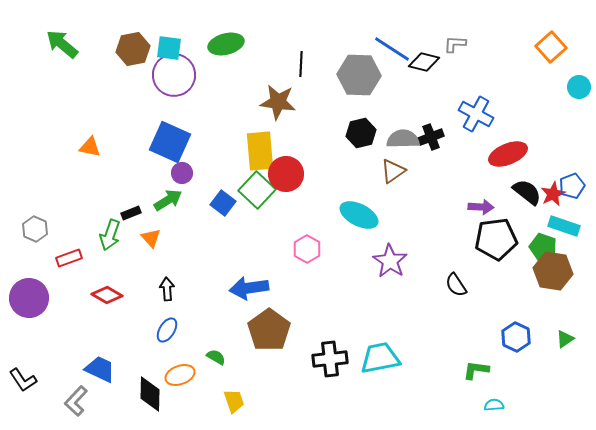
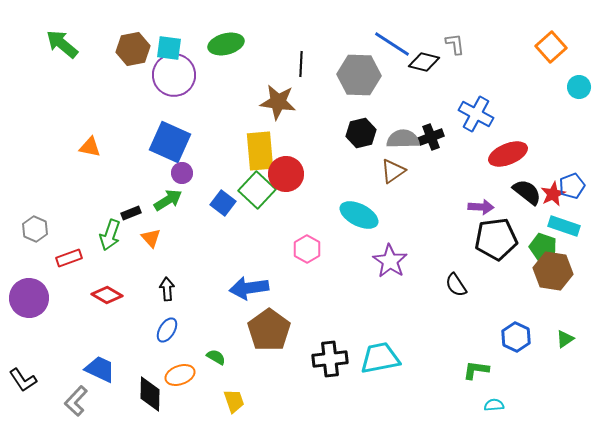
gray L-shape at (455, 44): rotated 80 degrees clockwise
blue line at (392, 49): moved 5 px up
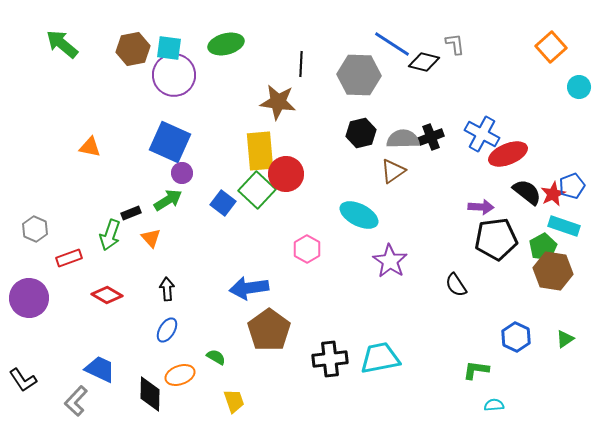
blue cross at (476, 114): moved 6 px right, 20 px down
green pentagon at (543, 247): rotated 24 degrees clockwise
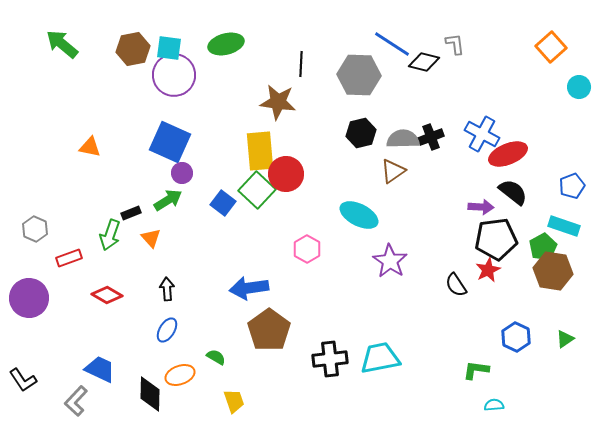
black semicircle at (527, 192): moved 14 px left
red star at (553, 194): moved 65 px left, 76 px down
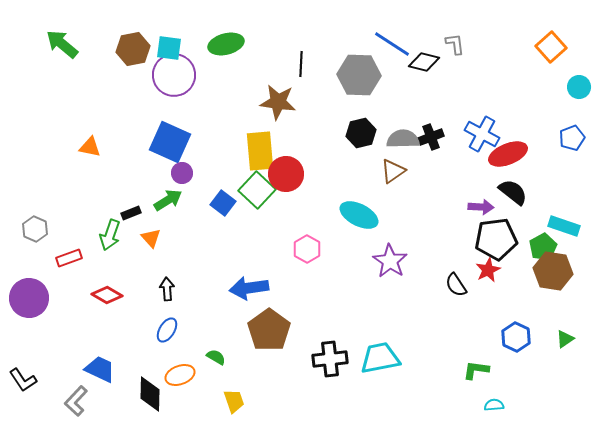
blue pentagon at (572, 186): moved 48 px up
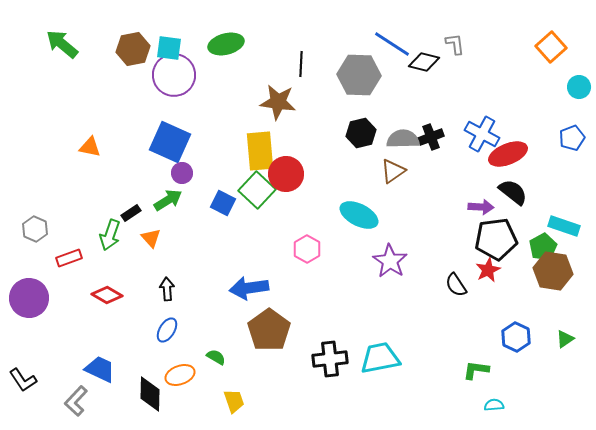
blue square at (223, 203): rotated 10 degrees counterclockwise
black rectangle at (131, 213): rotated 12 degrees counterclockwise
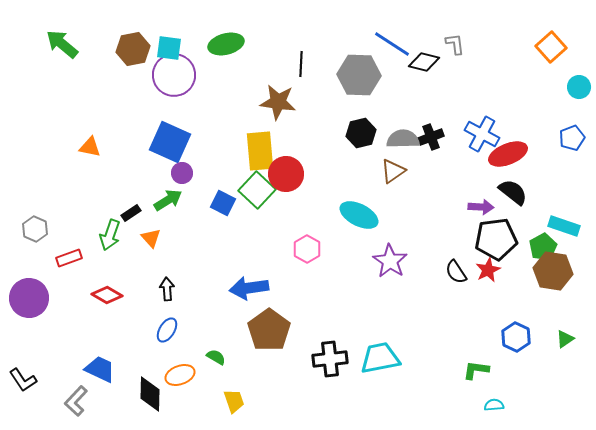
black semicircle at (456, 285): moved 13 px up
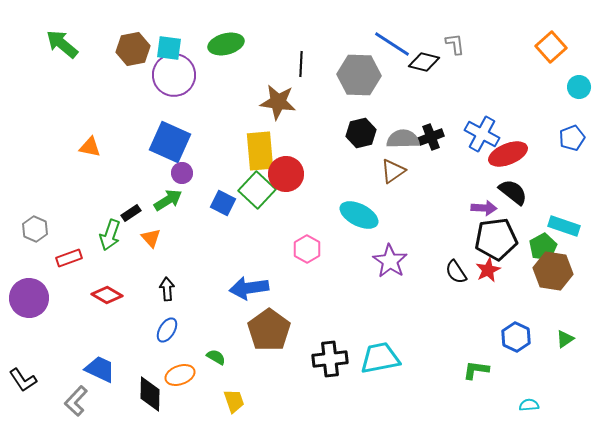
purple arrow at (481, 207): moved 3 px right, 1 px down
cyan semicircle at (494, 405): moved 35 px right
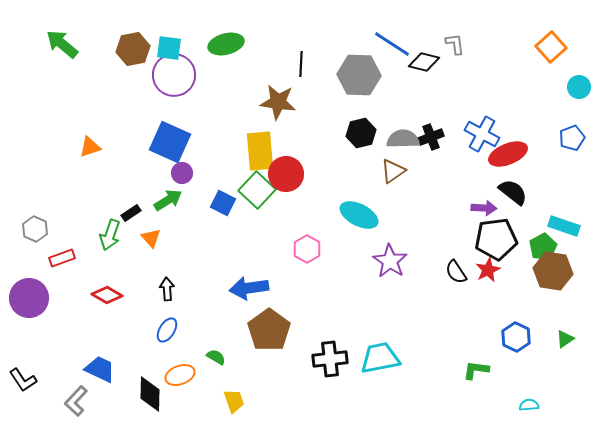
orange triangle at (90, 147): rotated 30 degrees counterclockwise
red rectangle at (69, 258): moved 7 px left
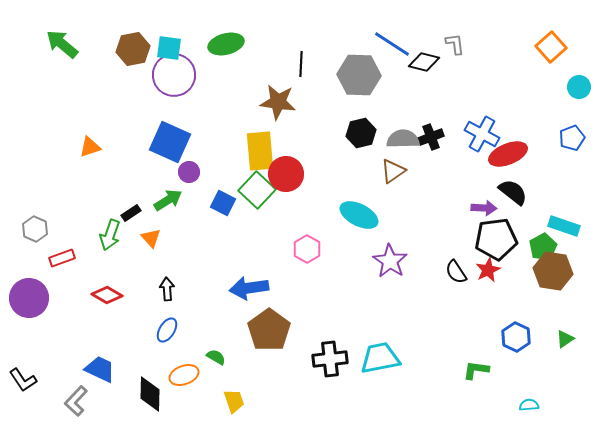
purple circle at (182, 173): moved 7 px right, 1 px up
orange ellipse at (180, 375): moved 4 px right
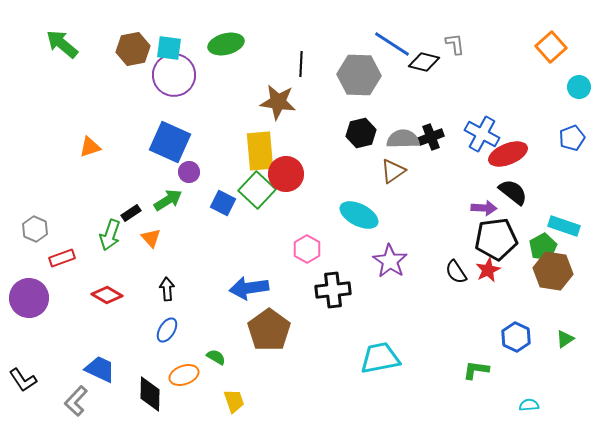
black cross at (330, 359): moved 3 px right, 69 px up
